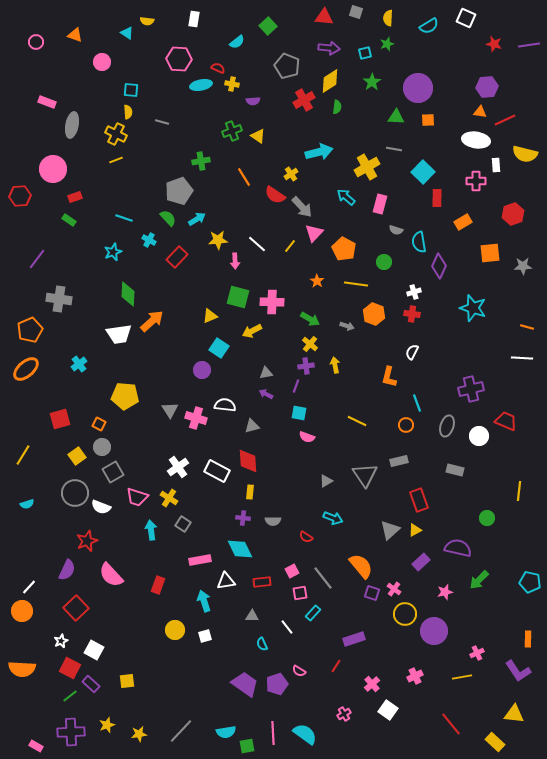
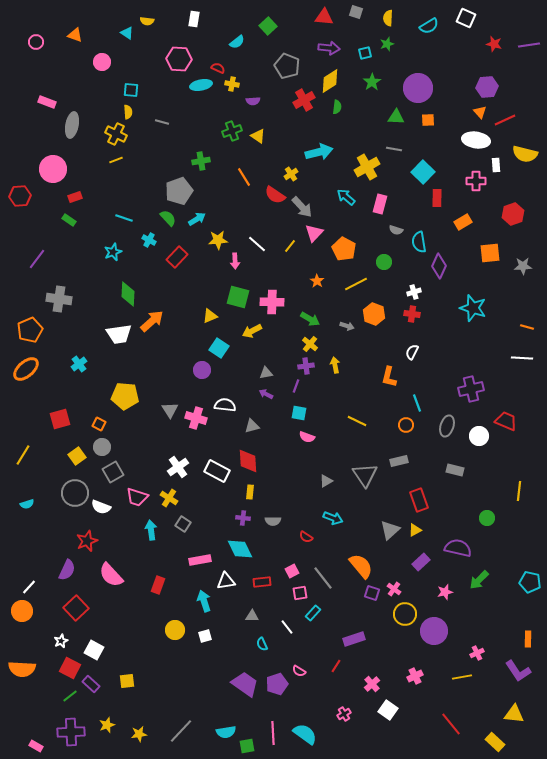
orange triangle at (480, 112): rotated 40 degrees clockwise
yellow line at (356, 284): rotated 35 degrees counterclockwise
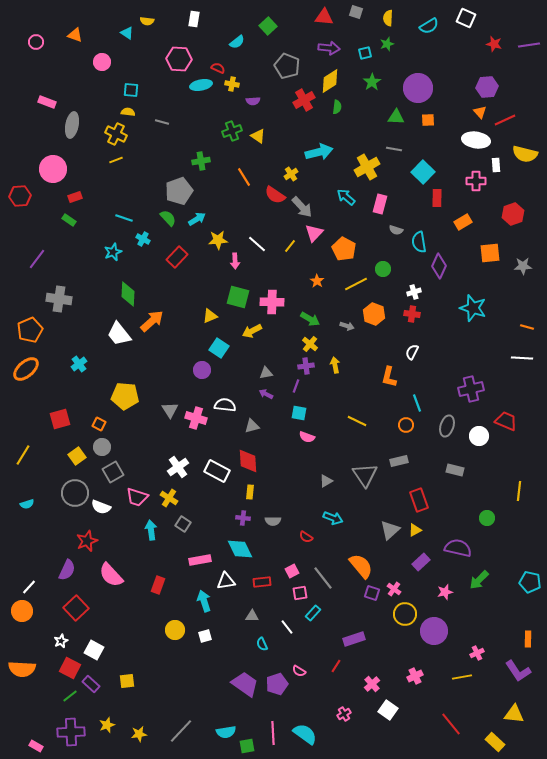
yellow semicircle at (128, 112): rotated 80 degrees counterclockwise
cyan cross at (149, 240): moved 6 px left, 1 px up
green circle at (384, 262): moved 1 px left, 7 px down
white trapezoid at (119, 334): rotated 60 degrees clockwise
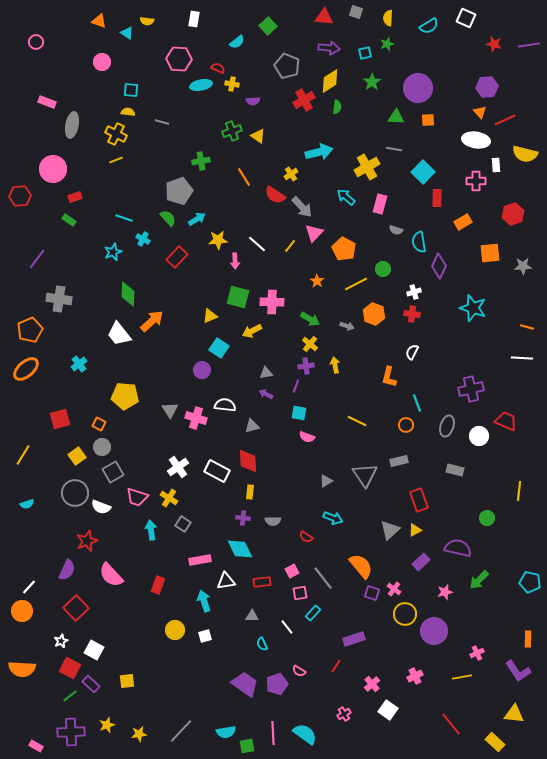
orange triangle at (75, 35): moved 24 px right, 14 px up
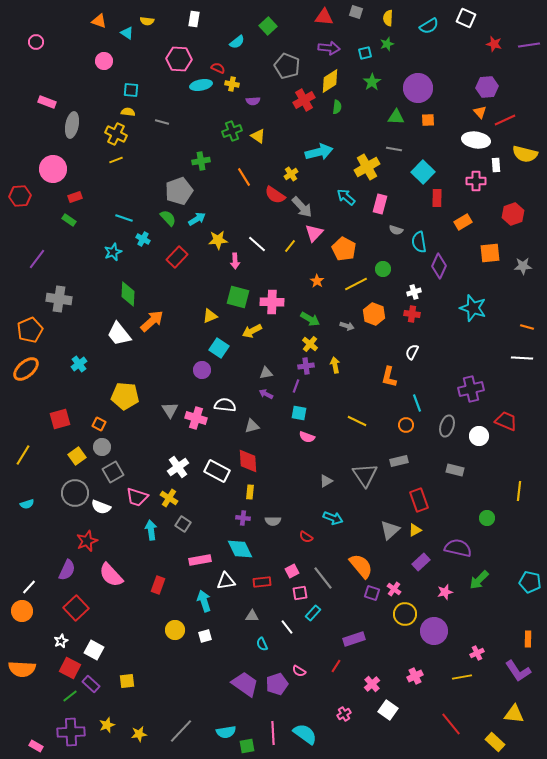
pink circle at (102, 62): moved 2 px right, 1 px up
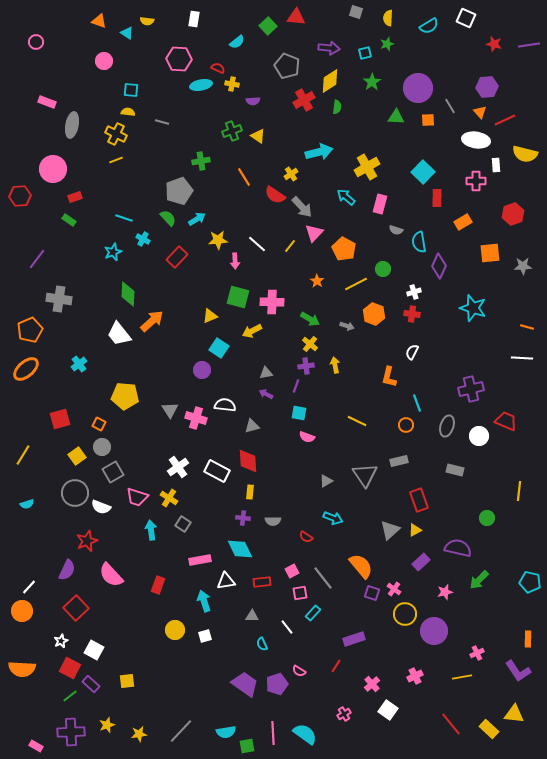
red triangle at (324, 17): moved 28 px left
gray line at (394, 149): moved 56 px right, 43 px up; rotated 49 degrees clockwise
yellow rectangle at (495, 742): moved 6 px left, 13 px up
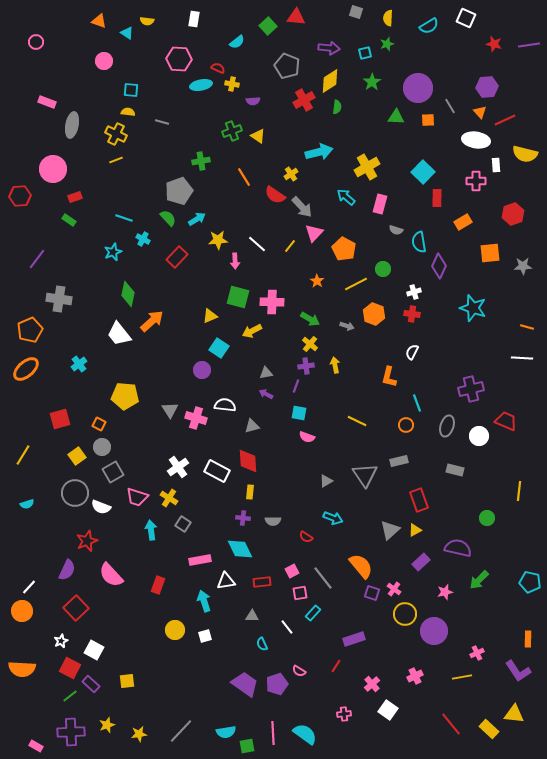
green diamond at (128, 294): rotated 10 degrees clockwise
pink cross at (344, 714): rotated 24 degrees clockwise
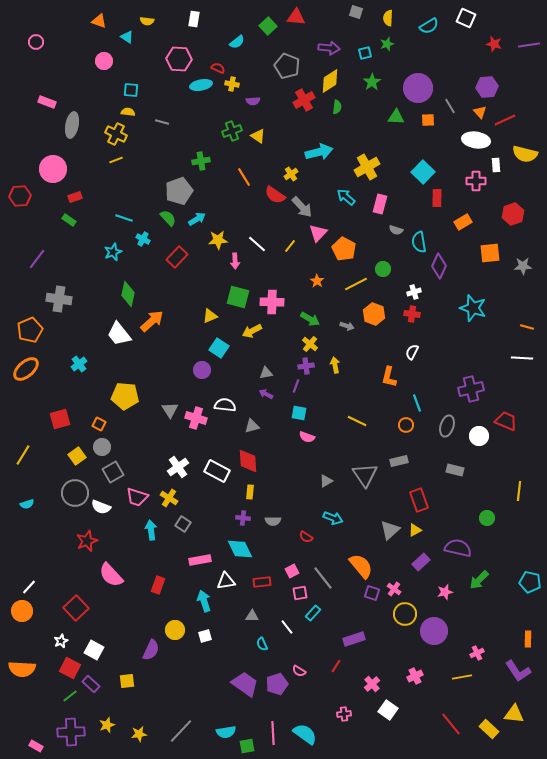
cyan triangle at (127, 33): moved 4 px down
pink triangle at (314, 233): moved 4 px right
purple semicircle at (67, 570): moved 84 px right, 80 px down
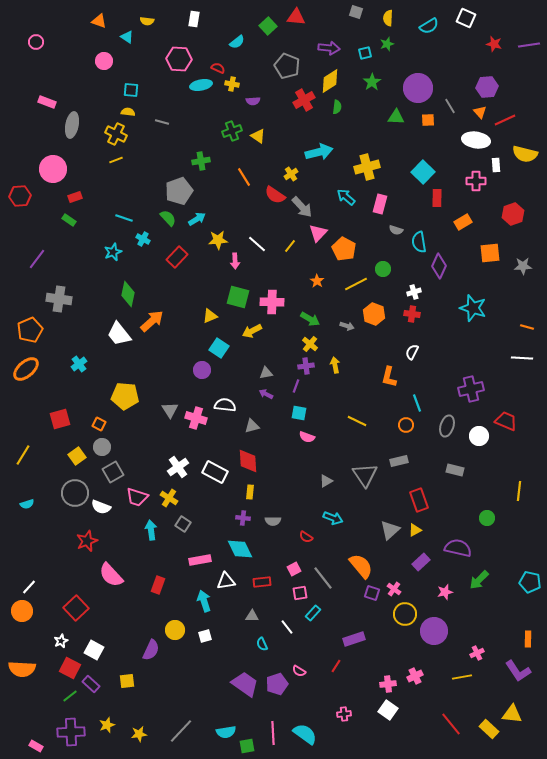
yellow cross at (367, 167): rotated 15 degrees clockwise
white rectangle at (217, 471): moved 2 px left, 1 px down
pink square at (292, 571): moved 2 px right, 2 px up
pink cross at (372, 684): moved 16 px right; rotated 35 degrees clockwise
yellow triangle at (514, 714): moved 2 px left
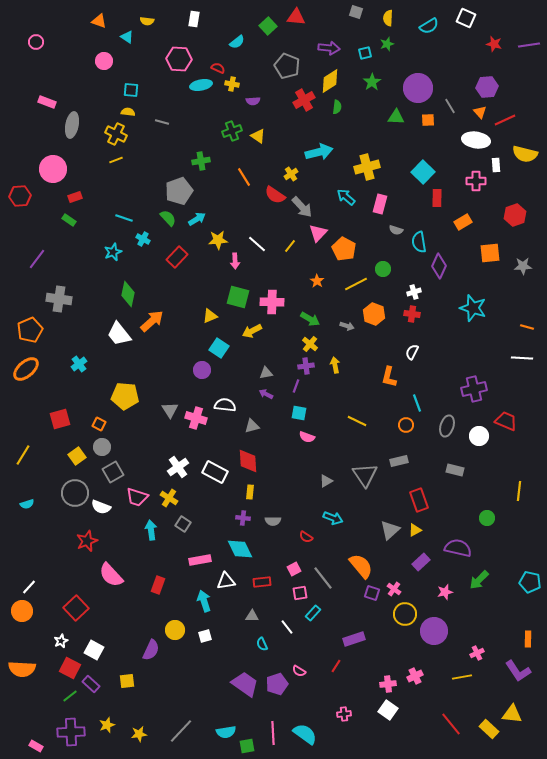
red hexagon at (513, 214): moved 2 px right, 1 px down
purple cross at (471, 389): moved 3 px right
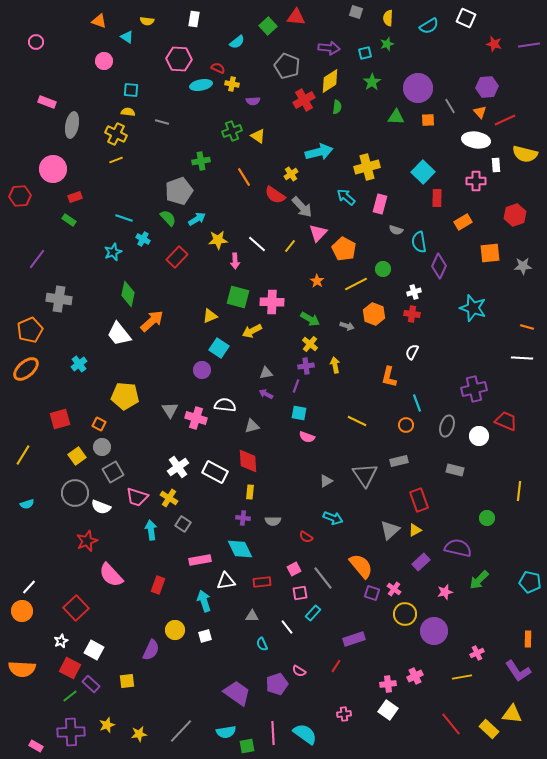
purple trapezoid at (245, 684): moved 8 px left, 9 px down
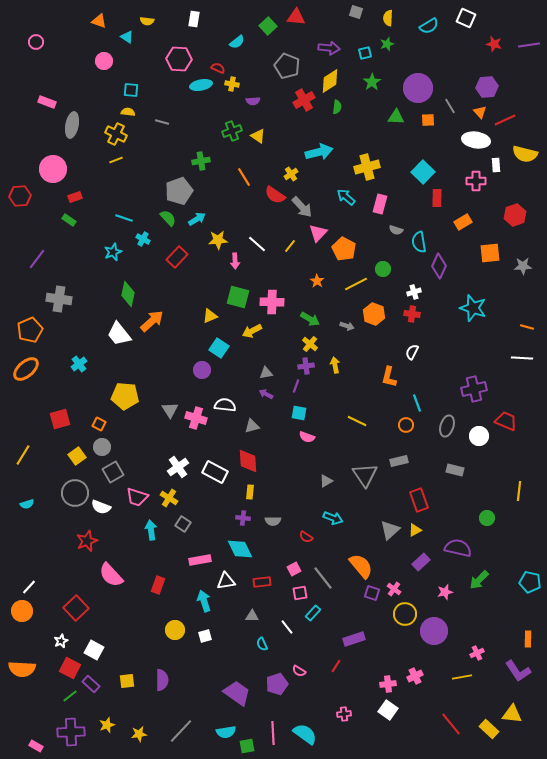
purple semicircle at (151, 650): moved 11 px right, 30 px down; rotated 25 degrees counterclockwise
